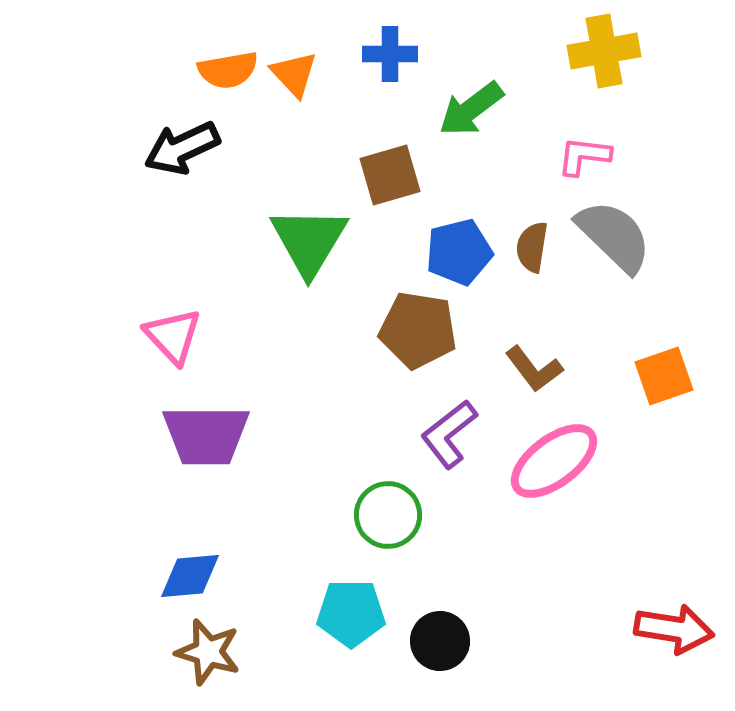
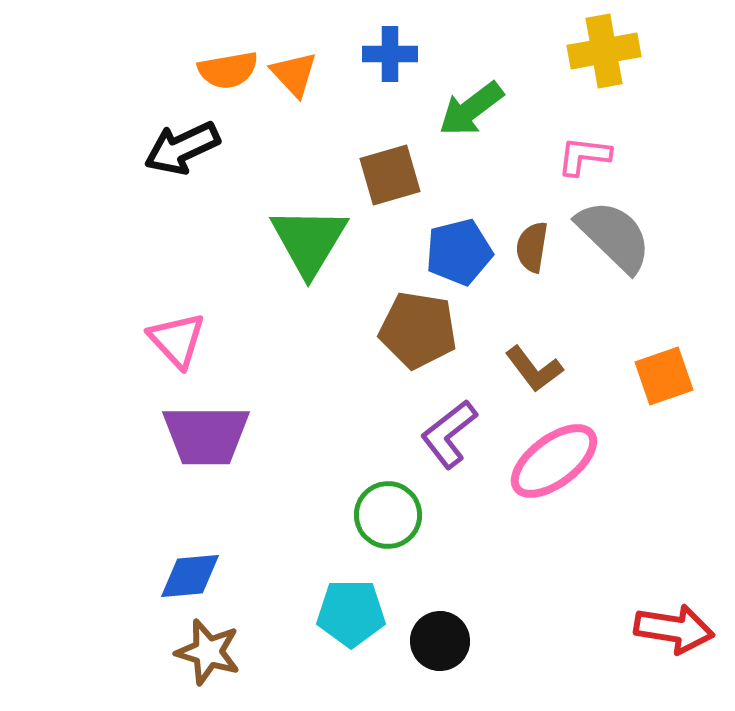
pink triangle: moved 4 px right, 4 px down
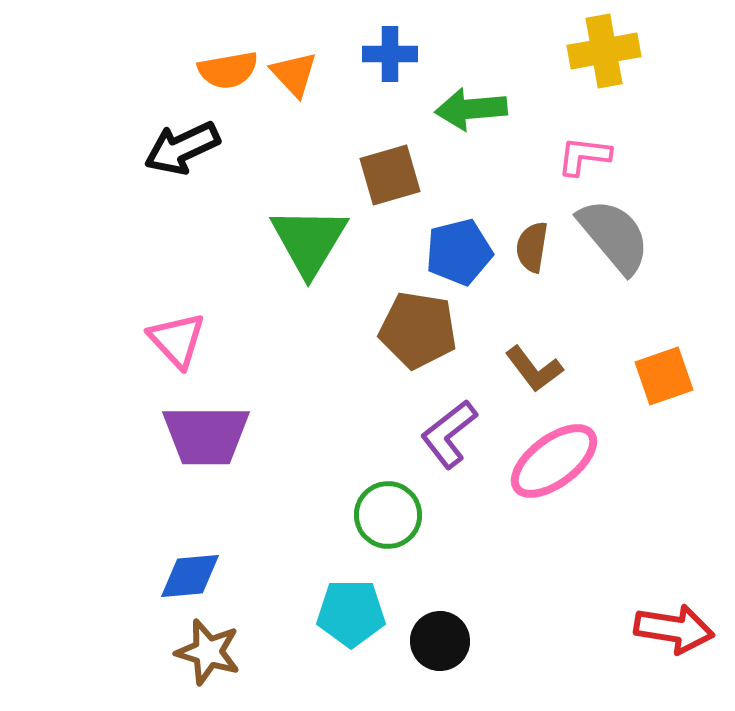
green arrow: rotated 32 degrees clockwise
gray semicircle: rotated 6 degrees clockwise
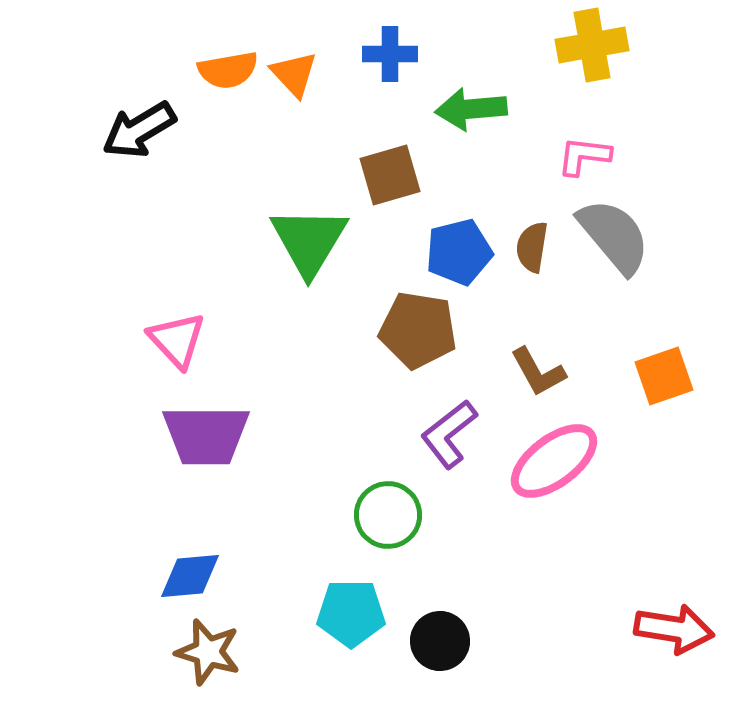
yellow cross: moved 12 px left, 6 px up
black arrow: moved 43 px left, 18 px up; rotated 6 degrees counterclockwise
brown L-shape: moved 4 px right, 3 px down; rotated 8 degrees clockwise
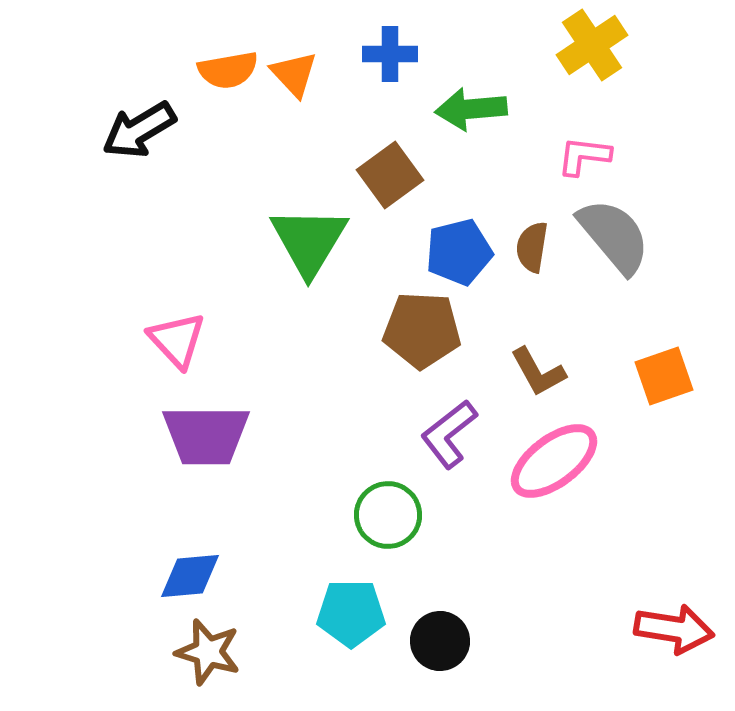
yellow cross: rotated 24 degrees counterclockwise
brown square: rotated 20 degrees counterclockwise
brown pentagon: moved 4 px right; rotated 6 degrees counterclockwise
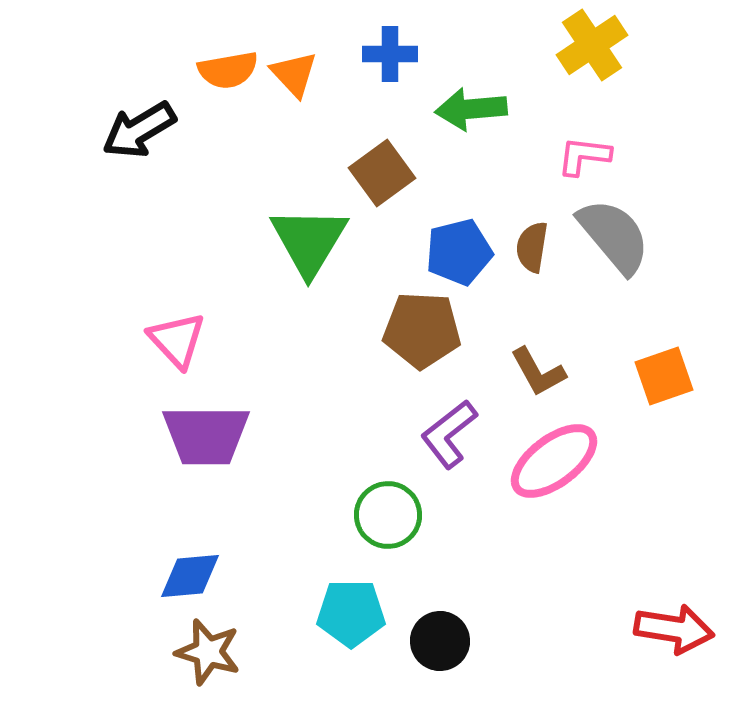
brown square: moved 8 px left, 2 px up
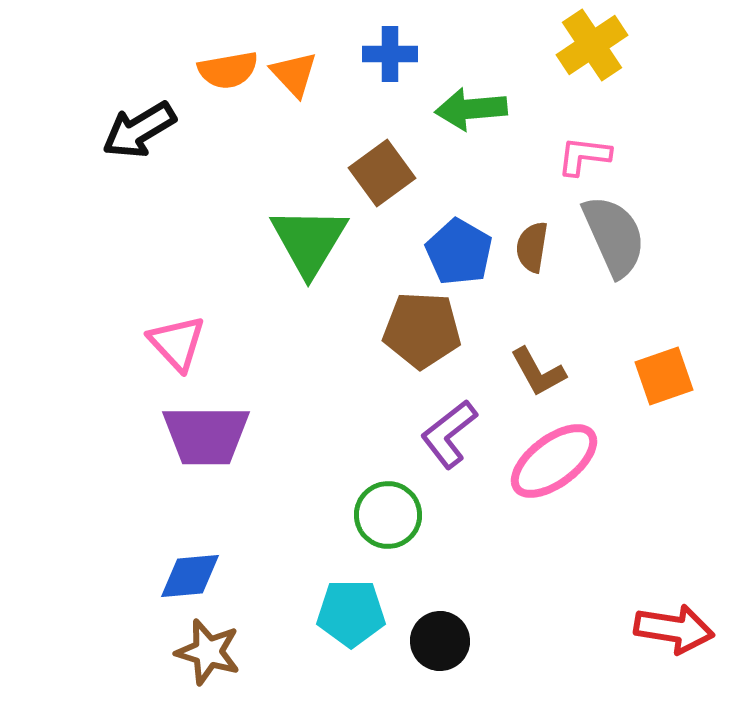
gray semicircle: rotated 16 degrees clockwise
blue pentagon: rotated 28 degrees counterclockwise
pink triangle: moved 3 px down
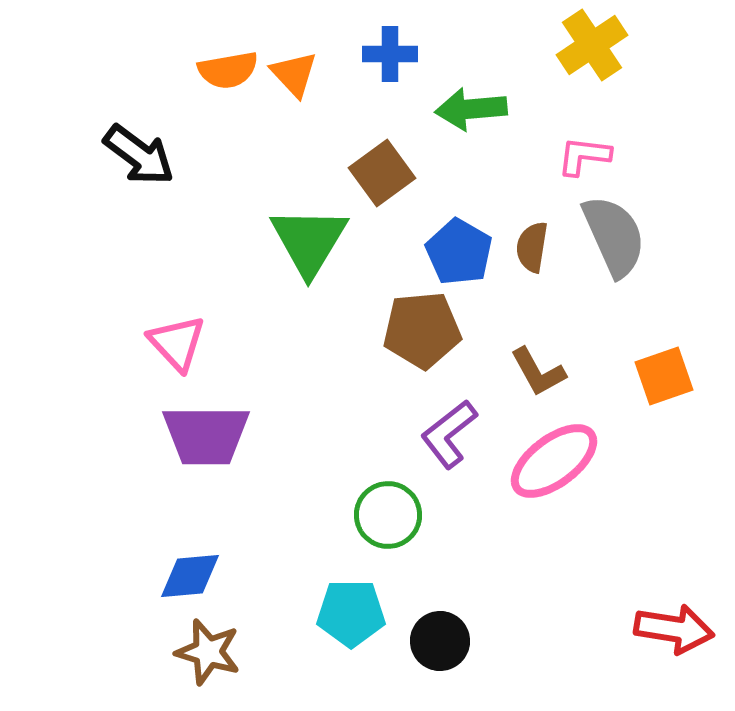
black arrow: moved 25 px down; rotated 112 degrees counterclockwise
brown pentagon: rotated 8 degrees counterclockwise
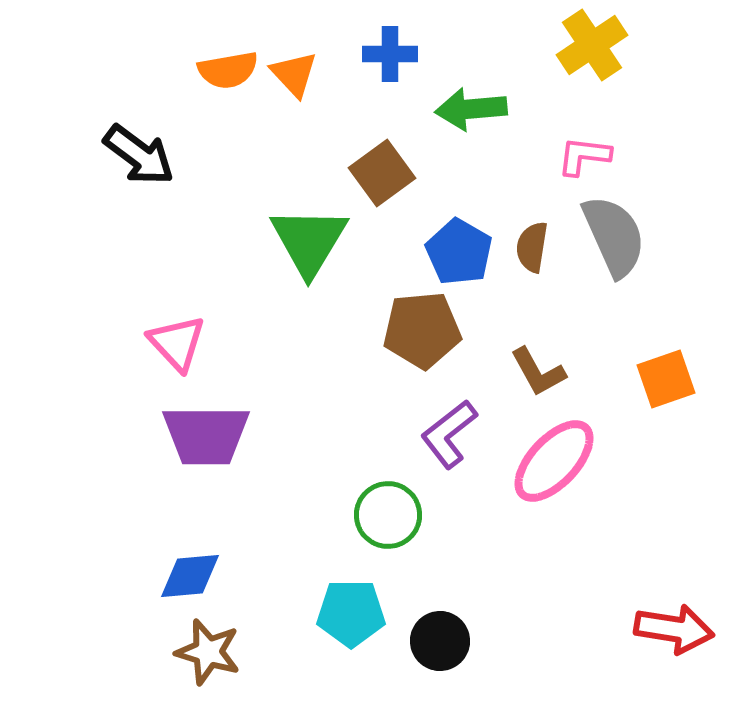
orange square: moved 2 px right, 3 px down
pink ellipse: rotated 10 degrees counterclockwise
